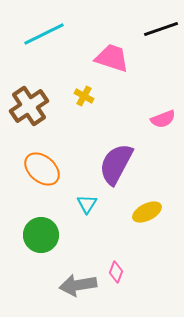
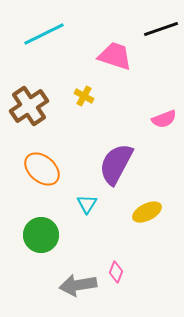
pink trapezoid: moved 3 px right, 2 px up
pink semicircle: moved 1 px right
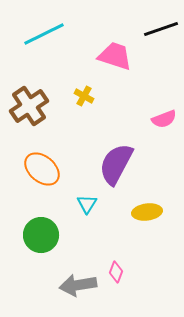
yellow ellipse: rotated 20 degrees clockwise
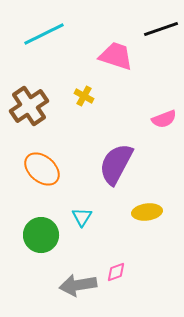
pink trapezoid: moved 1 px right
cyan triangle: moved 5 px left, 13 px down
pink diamond: rotated 50 degrees clockwise
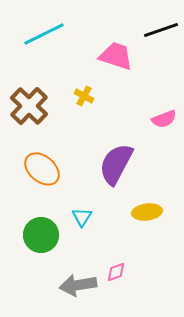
black line: moved 1 px down
brown cross: rotated 12 degrees counterclockwise
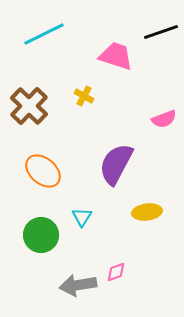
black line: moved 2 px down
orange ellipse: moved 1 px right, 2 px down
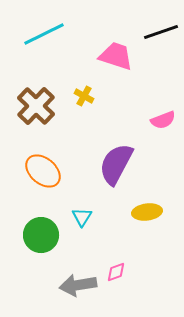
brown cross: moved 7 px right
pink semicircle: moved 1 px left, 1 px down
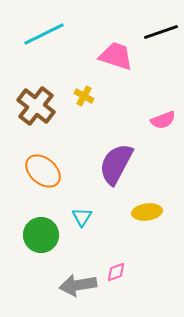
brown cross: rotated 6 degrees counterclockwise
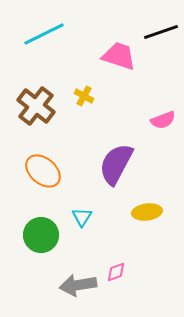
pink trapezoid: moved 3 px right
